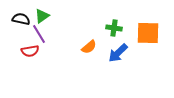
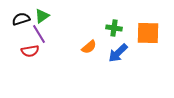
black semicircle: rotated 30 degrees counterclockwise
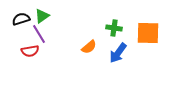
blue arrow: rotated 10 degrees counterclockwise
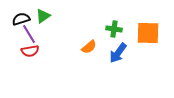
green triangle: moved 1 px right
green cross: moved 1 px down
purple line: moved 10 px left
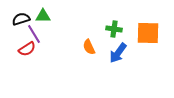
green triangle: rotated 35 degrees clockwise
purple line: moved 5 px right
orange semicircle: rotated 105 degrees clockwise
red semicircle: moved 3 px left, 2 px up; rotated 24 degrees counterclockwise
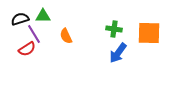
black semicircle: moved 1 px left
orange square: moved 1 px right
orange semicircle: moved 23 px left, 11 px up
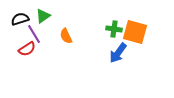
green triangle: rotated 35 degrees counterclockwise
orange square: moved 14 px left, 1 px up; rotated 15 degrees clockwise
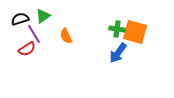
green cross: moved 3 px right
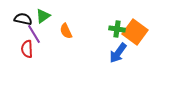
black semicircle: moved 3 px right; rotated 30 degrees clockwise
orange square: rotated 20 degrees clockwise
orange semicircle: moved 5 px up
red semicircle: rotated 120 degrees clockwise
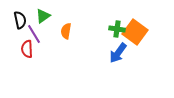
black semicircle: moved 3 px left, 1 px down; rotated 66 degrees clockwise
orange semicircle: rotated 35 degrees clockwise
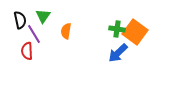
green triangle: rotated 21 degrees counterclockwise
red semicircle: moved 2 px down
blue arrow: rotated 10 degrees clockwise
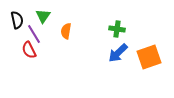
black semicircle: moved 3 px left
orange square: moved 14 px right, 25 px down; rotated 35 degrees clockwise
red semicircle: moved 2 px right, 1 px up; rotated 24 degrees counterclockwise
